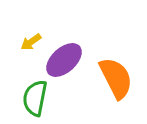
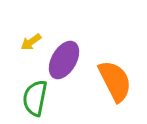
purple ellipse: rotated 18 degrees counterclockwise
orange semicircle: moved 1 px left, 3 px down
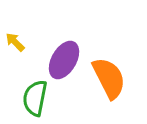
yellow arrow: moved 16 px left; rotated 80 degrees clockwise
orange semicircle: moved 6 px left, 3 px up
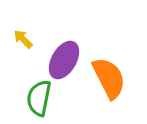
yellow arrow: moved 8 px right, 3 px up
green semicircle: moved 4 px right
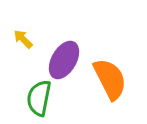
orange semicircle: moved 1 px right, 1 px down
